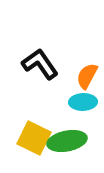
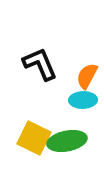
black L-shape: rotated 12 degrees clockwise
cyan ellipse: moved 2 px up
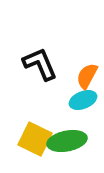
cyan ellipse: rotated 20 degrees counterclockwise
yellow square: moved 1 px right, 1 px down
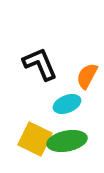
cyan ellipse: moved 16 px left, 4 px down
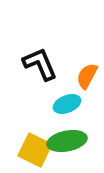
yellow square: moved 11 px down
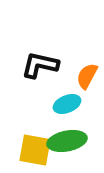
black L-shape: moved 1 px down; rotated 54 degrees counterclockwise
yellow square: rotated 16 degrees counterclockwise
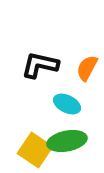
orange semicircle: moved 8 px up
cyan ellipse: rotated 48 degrees clockwise
yellow square: rotated 24 degrees clockwise
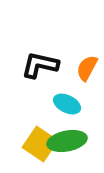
yellow square: moved 5 px right, 6 px up
